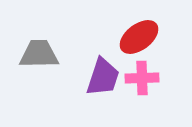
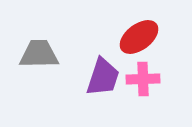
pink cross: moved 1 px right, 1 px down
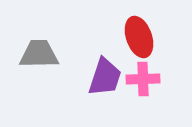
red ellipse: rotated 72 degrees counterclockwise
purple trapezoid: moved 2 px right
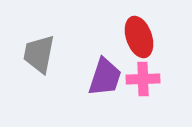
gray trapezoid: rotated 78 degrees counterclockwise
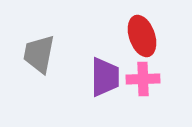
red ellipse: moved 3 px right, 1 px up
purple trapezoid: rotated 18 degrees counterclockwise
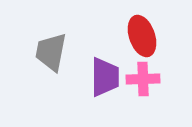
gray trapezoid: moved 12 px right, 2 px up
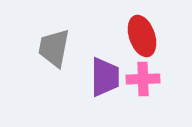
gray trapezoid: moved 3 px right, 4 px up
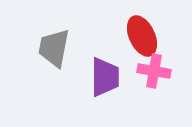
red ellipse: rotated 6 degrees counterclockwise
pink cross: moved 11 px right, 8 px up; rotated 12 degrees clockwise
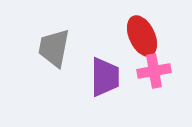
pink cross: rotated 20 degrees counterclockwise
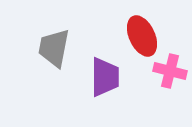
pink cross: moved 16 px right; rotated 24 degrees clockwise
